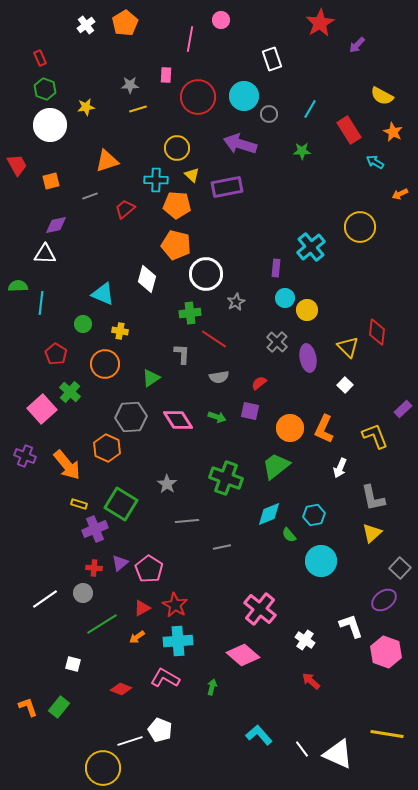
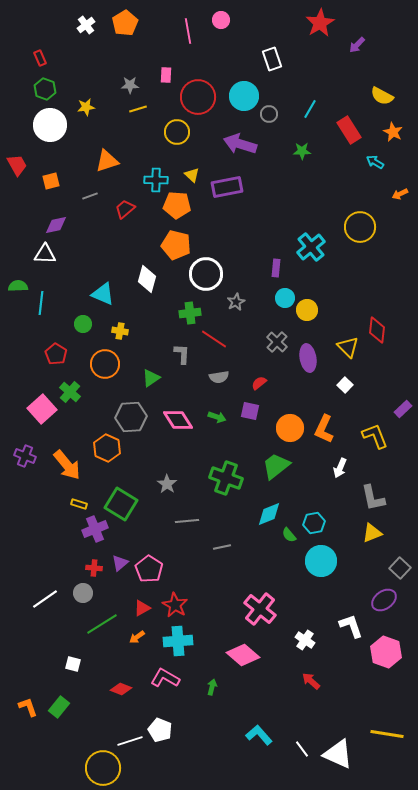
pink line at (190, 39): moved 2 px left, 8 px up; rotated 20 degrees counterclockwise
yellow circle at (177, 148): moved 16 px up
red diamond at (377, 332): moved 2 px up
cyan hexagon at (314, 515): moved 8 px down
yellow triangle at (372, 533): rotated 20 degrees clockwise
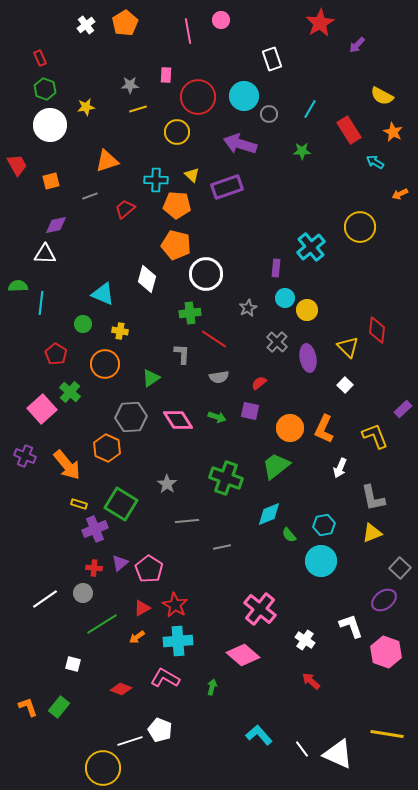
purple rectangle at (227, 187): rotated 8 degrees counterclockwise
gray star at (236, 302): moved 12 px right, 6 px down
cyan hexagon at (314, 523): moved 10 px right, 2 px down
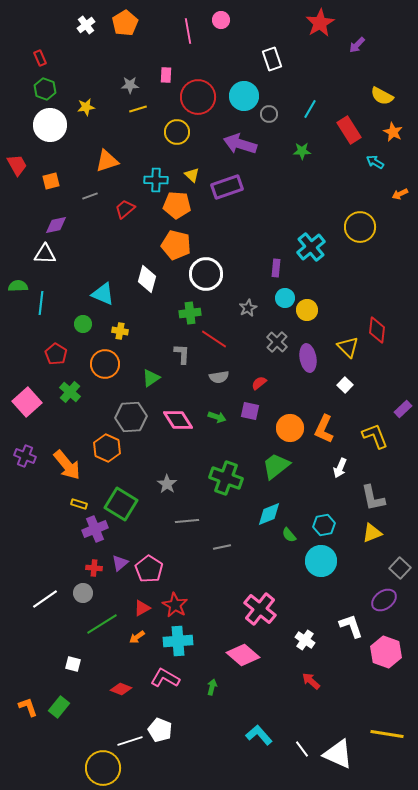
pink square at (42, 409): moved 15 px left, 7 px up
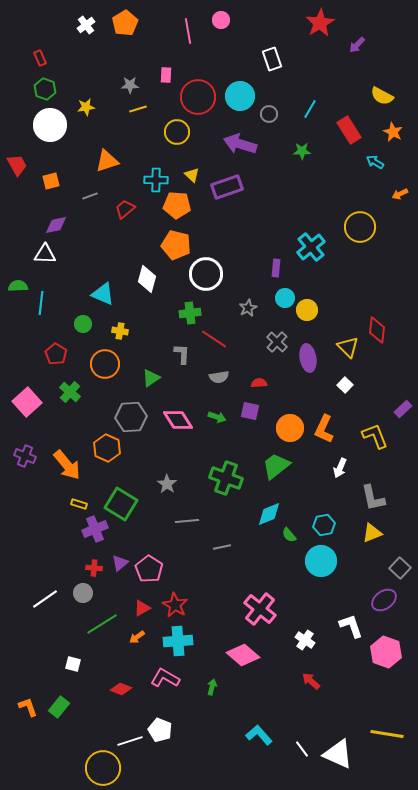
cyan circle at (244, 96): moved 4 px left
red semicircle at (259, 383): rotated 35 degrees clockwise
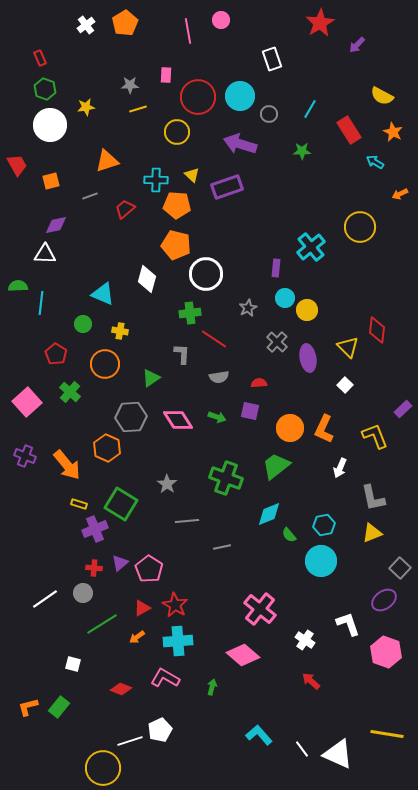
white L-shape at (351, 626): moved 3 px left, 2 px up
orange L-shape at (28, 707): rotated 85 degrees counterclockwise
white pentagon at (160, 730): rotated 25 degrees clockwise
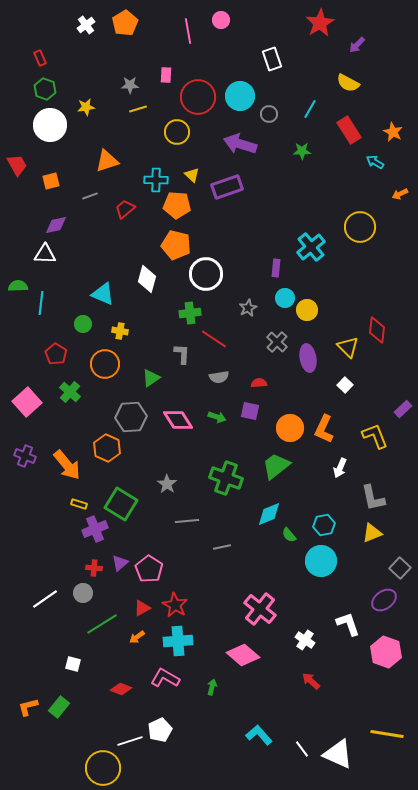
yellow semicircle at (382, 96): moved 34 px left, 13 px up
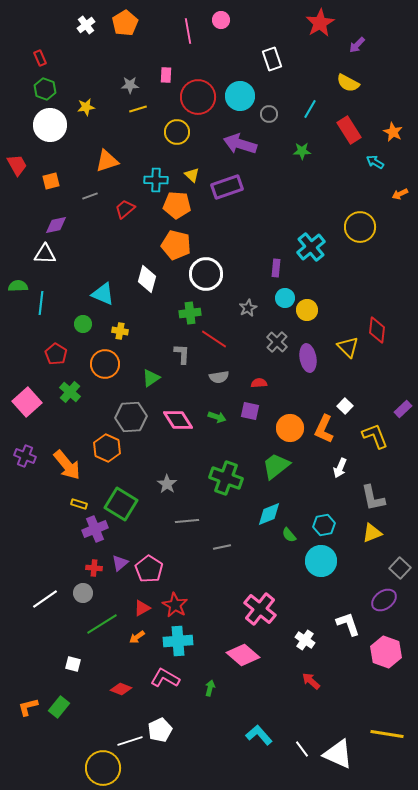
white square at (345, 385): moved 21 px down
green arrow at (212, 687): moved 2 px left, 1 px down
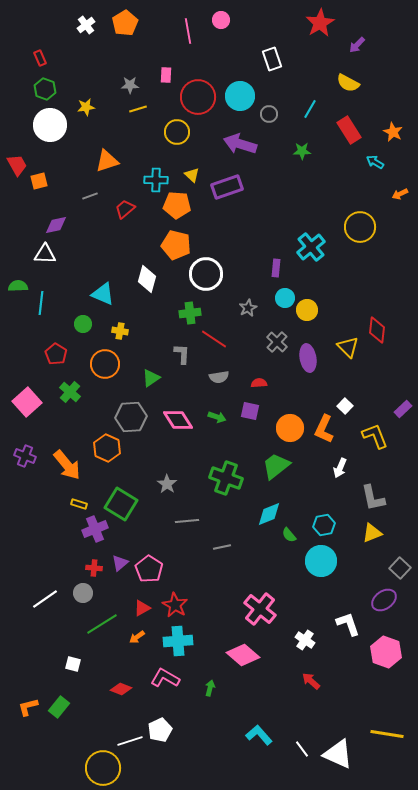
orange square at (51, 181): moved 12 px left
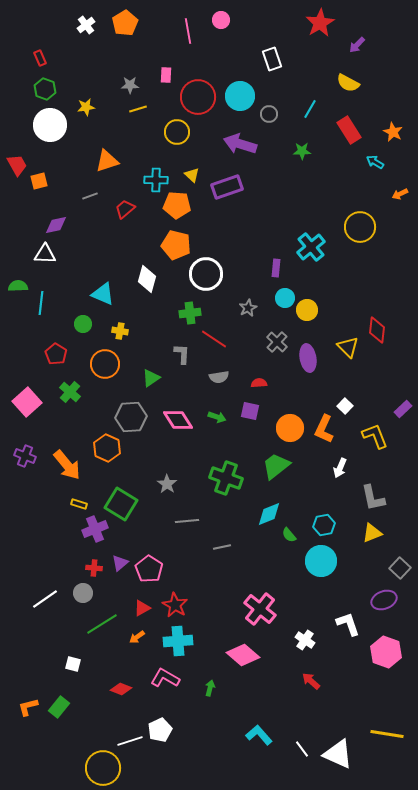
purple ellipse at (384, 600): rotated 15 degrees clockwise
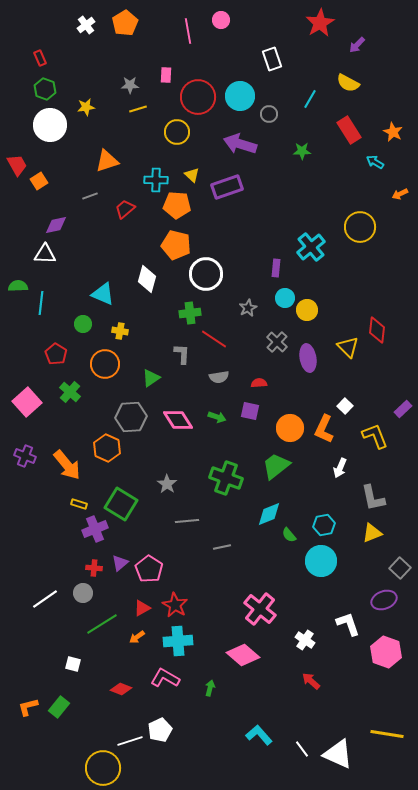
cyan line at (310, 109): moved 10 px up
orange square at (39, 181): rotated 18 degrees counterclockwise
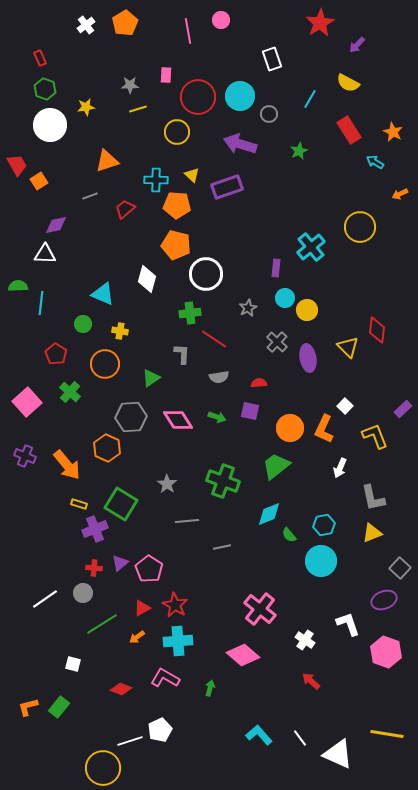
green star at (302, 151): moved 3 px left; rotated 24 degrees counterclockwise
green cross at (226, 478): moved 3 px left, 3 px down
white line at (302, 749): moved 2 px left, 11 px up
